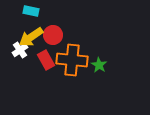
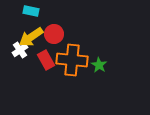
red circle: moved 1 px right, 1 px up
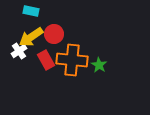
white cross: moved 1 px left, 1 px down
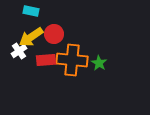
red rectangle: rotated 66 degrees counterclockwise
green star: moved 2 px up
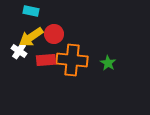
white cross: rotated 21 degrees counterclockwise
green star: moved 9 px right
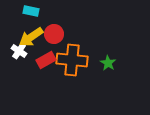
red rectangle: rotated 24 degrees counterclockwise
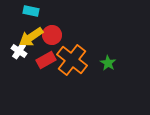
red circle: moved 2 px left, 1 px down
orange cross: rotated 32 degrees clockwise
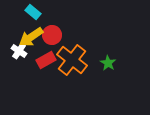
cyan rectangle: moved 2 px right, 1 px down; rotated 28 degrees clockwise
